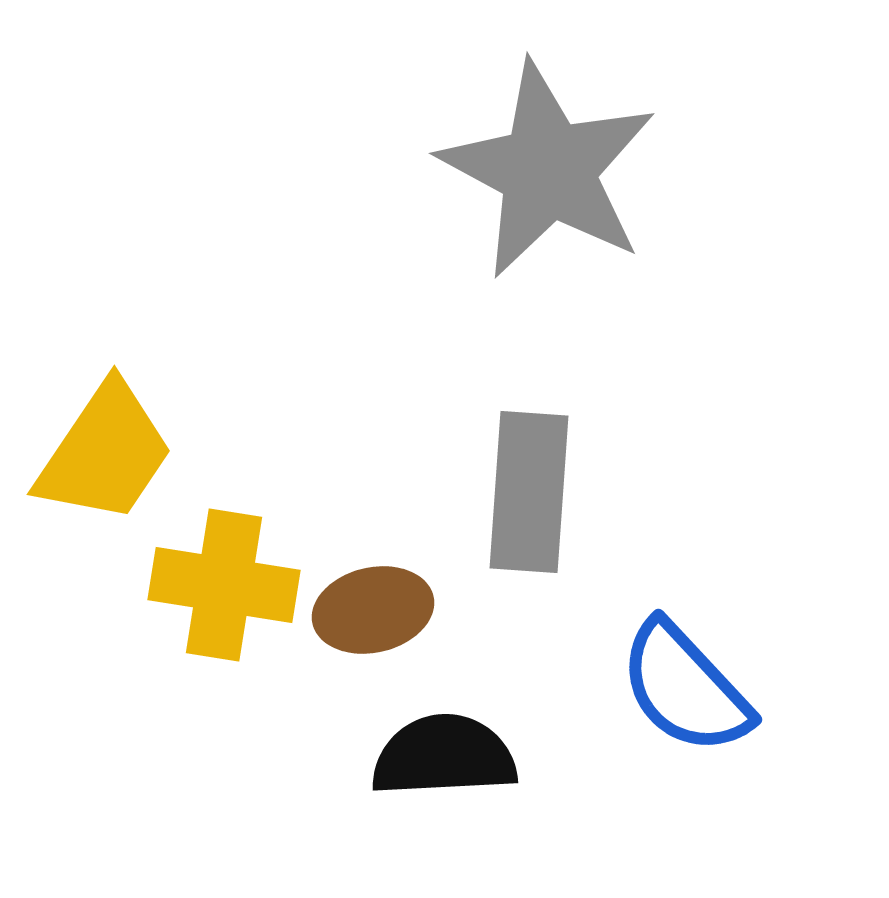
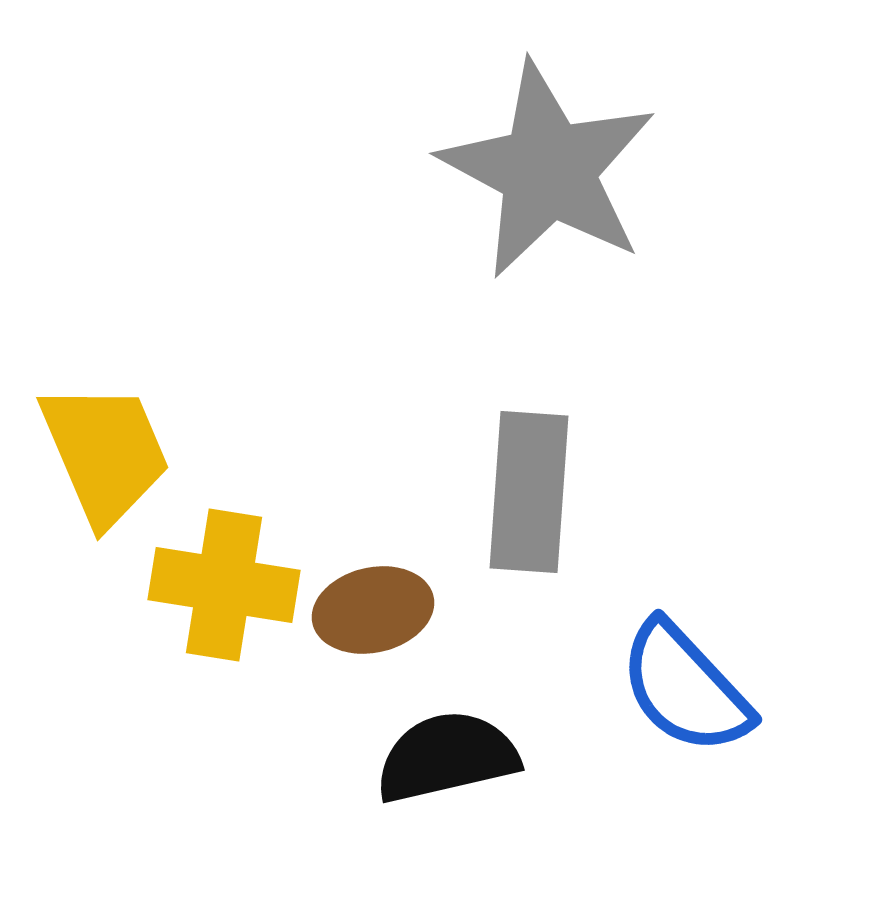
yellow trapezoid: rotated 57 degrees counterclockwise
black semicircle: moved 3 px right, 1 px down; rotated 10 degrees counterclockwise
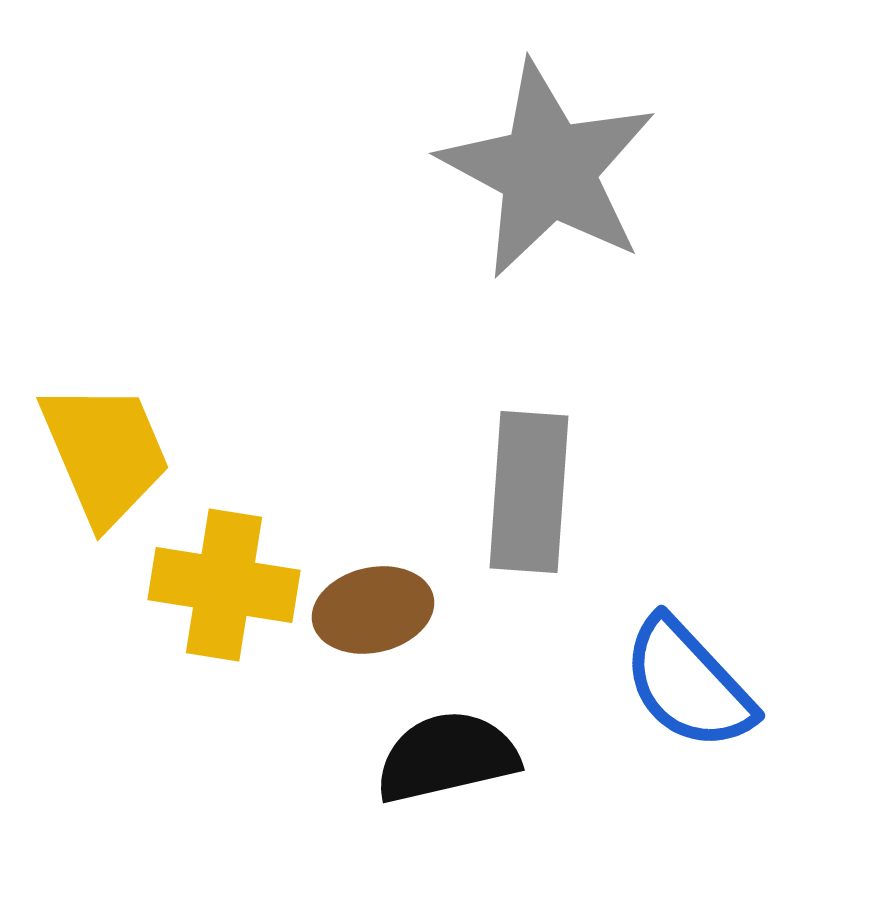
blue semicircle: moved 3 px right, 4 px up
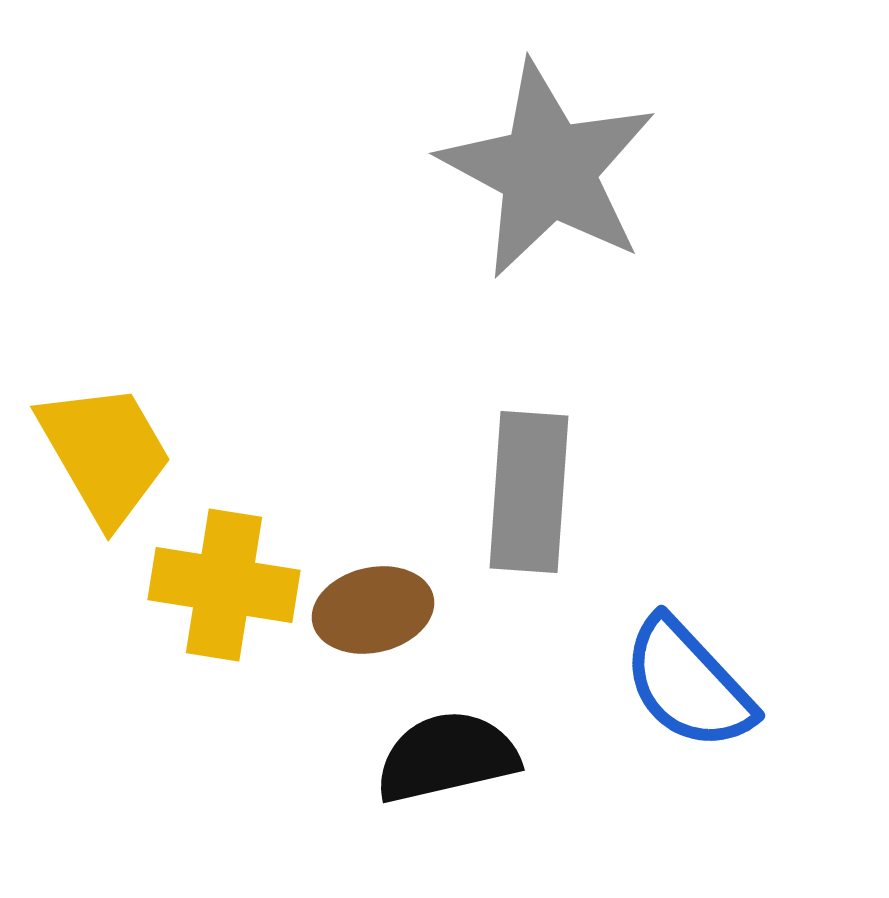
yellow trapezoid: rotated 7 degrees counterclockwise
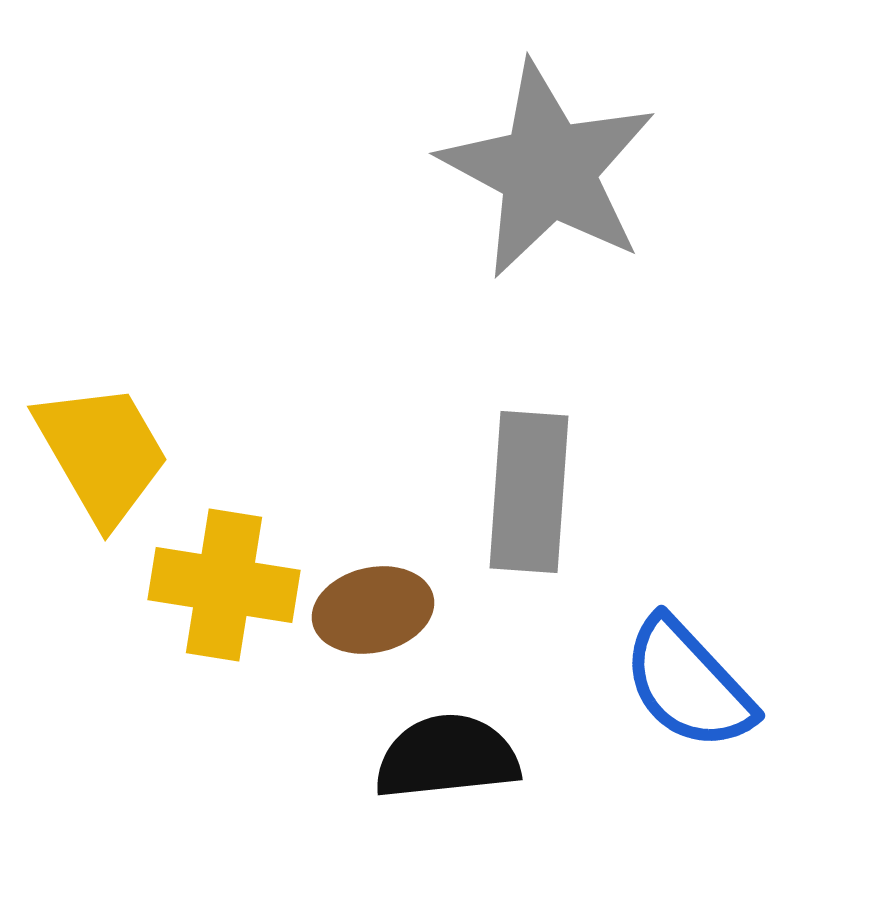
yellow trapezoid: moved 3 px left
black semicircle: rotated 7 degrees clockwise
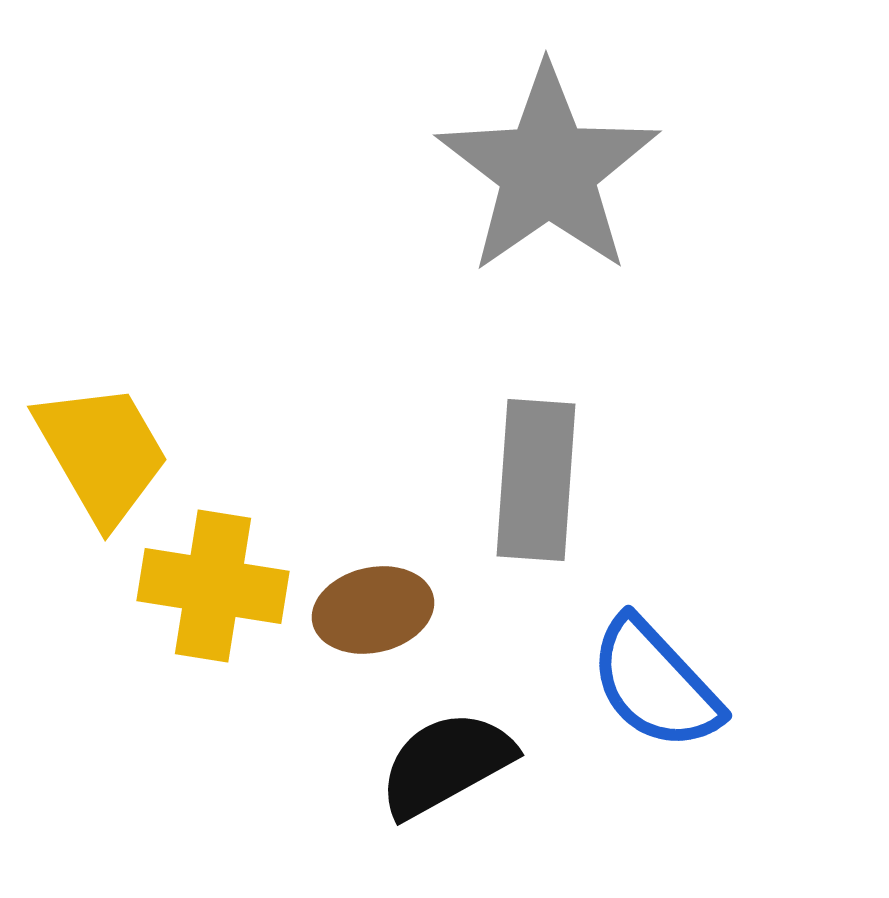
gray star: rotated 9 degrees clockwise
gray rectangle: moved 7 px right, 12 px up
yellow cross: moved 11 px left, 1 px down
blue semicircle: moved 33 px left
black semicircle: moved 1 px left, 7 px down; rotated 23 degrees counterclockwise
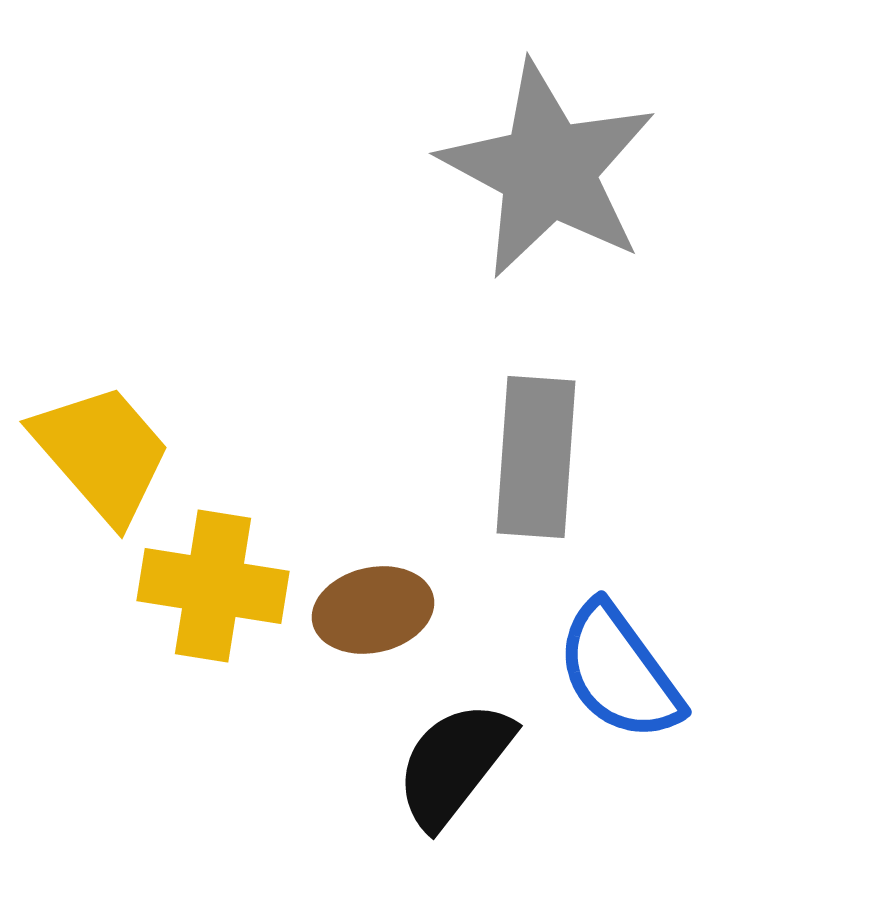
gray star: rotated 9 degrees counterclockwise
yellow trapezoid: rotated 11 degrees counterclockwise
gray rectangle: moved 23 px up
blue semicircle: moved 36 px left, 12 px up; rotated 7 degrees clockwise
black semicircle: moved 8 px right; rotated 23 degrees counterclockwise
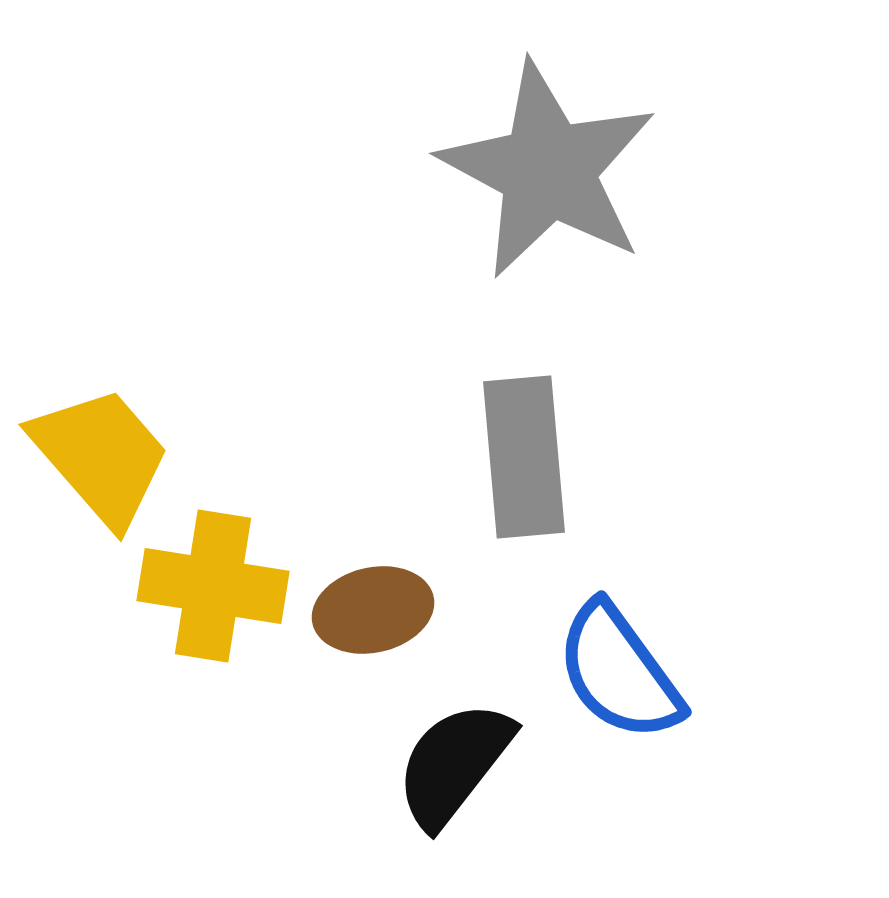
yellow trapezoid: moved 1 px left, 3 px down
gray rectangle: moved 12 px left; rotated 9 degrees counterclockwise
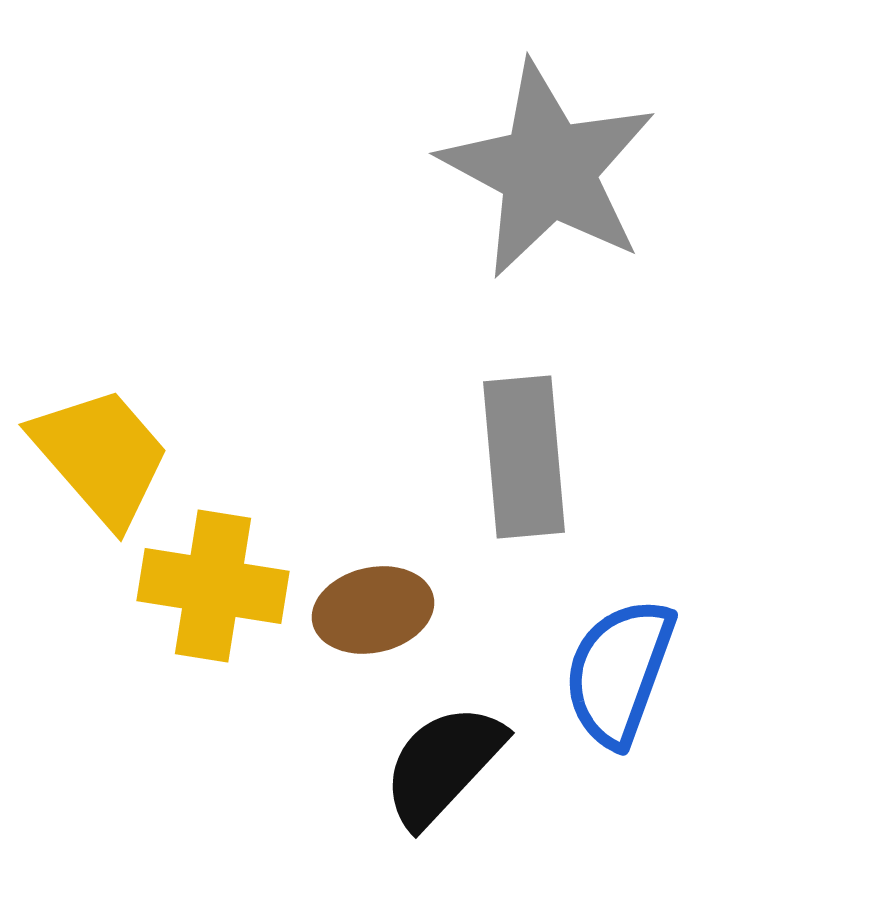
blue semicircle: rotated 56 degrees clockwise
black semicircle: moved 11 px left, 1 px down; rotated 5 degrees clockwise
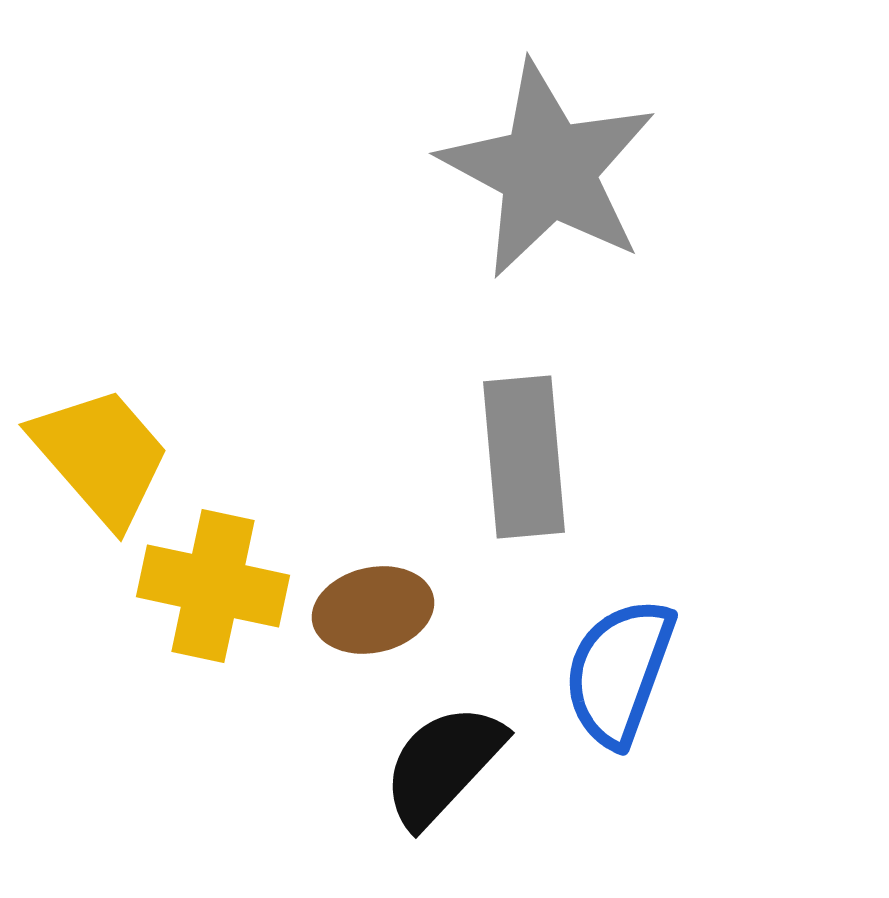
yellow cross: rotated 3 degrees clockwise
